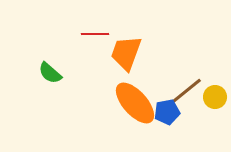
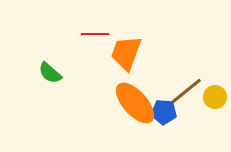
blue pentagon: moved 3 px left; rotated 15 degrees clockwise
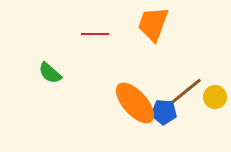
orange trapezoid: moved 27 px right, 29 px up
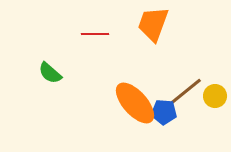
yellow circle: moved 1 px up
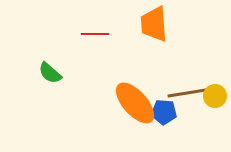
orange trapezoid: moved 1 px right; rotated 24 degrees counterclockwise
brown line: moved 2 px right, 1 px down; rotated 30 degrees clockwise
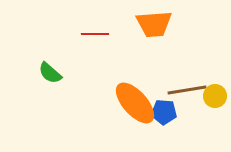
orange trapezoid: rotated 90 degrees counterclockwise
brown line: moved 3 px up
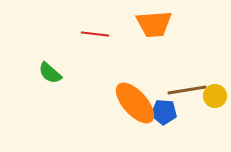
red line: rotated 8 degrees clockwise
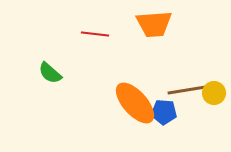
yellow circle: moved 1 px left, 3 px up
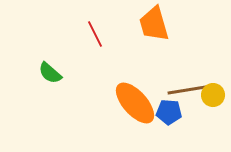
orange trapezoid: rotated 78 degrees clockwise
red line: rotated 56 degrees clockwise
yellow circle: moved 1 px left, 2 px down
blue pentagon: moved 5 px right
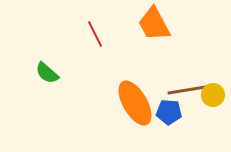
orange trapezoid: rotated 12 degrees counterclockwise
green semicircle: moved 3 px left
orange ellipse: rotated 12 degrees clockwise
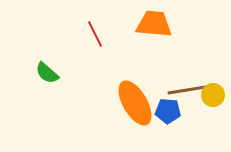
orange trapezoid: rotated 123 degrees clockwise
blue pentagon: moved 1 px left, 1 px up
